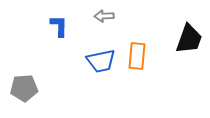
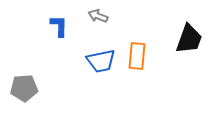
gray arrow: moved 6 px left; rotated 24 degrees clockwise
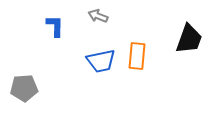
blue L-shape: moved 4 px left
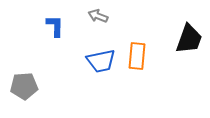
gray pentagon: moved 2 px up
